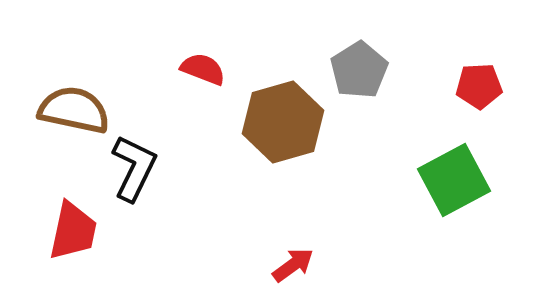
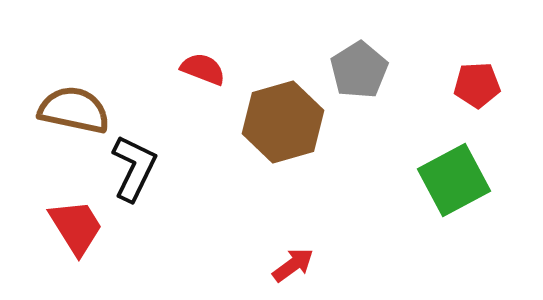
red pentagon: moved 2 px left, 1 px up
red trapezoid: moved 3 px right, 4 px up; rotated 44 degrees counterclockwise
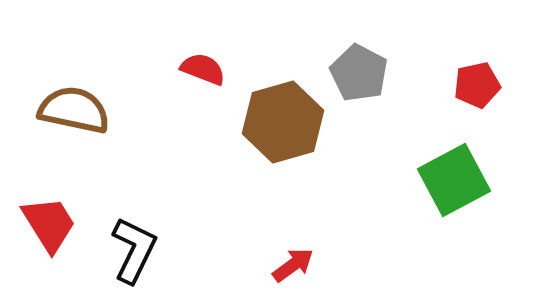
gray pentagon: moved 3 px down; rotated 12 degrees counterclockwise
red pentagon: rotated 9 degrees counterclockwise
black L-shape: moved 82 px down
red trapezoid: moved 27 px left, 3 px up
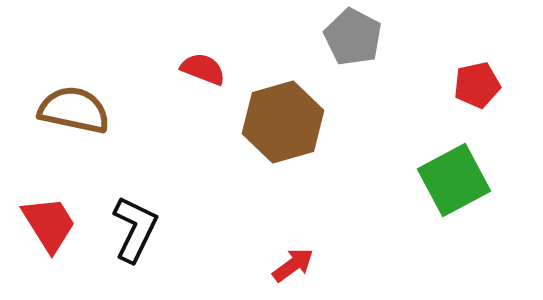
gray pentagon: moved 6 px left, 36 px up
black L-shape: moved 1 px right, 21 px up
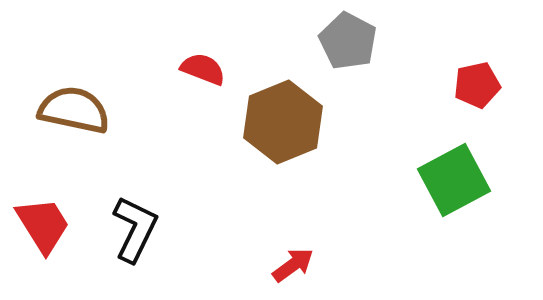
gray pentagon: moved 5 px left, 4 px down
brown hexagon: rotated 6 degrees counterclockwise
red trapezoid: moved 6 px left, 1 px down
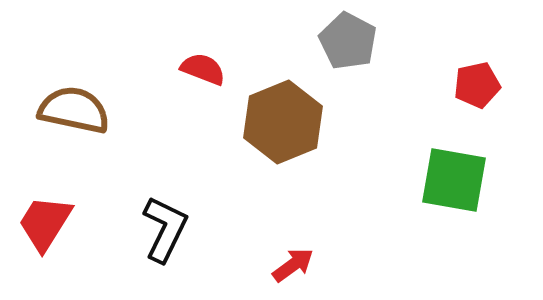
green square: rotated 38 degrees clockwise
red trapezoid: moved 2 px right, 2 px up; rotated 116 degrees counterclockwise
black L-shape: moved 30 px right
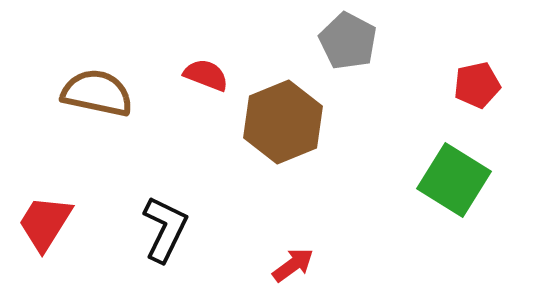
red semicircle: moved 3 px right, 6 px down
brown semicircle: moved 23 px right, 17 px up
green square: rotated 22 degrees clockwise
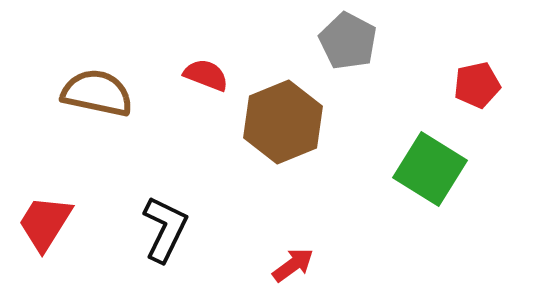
green square: moved 24 px left, 11 px up
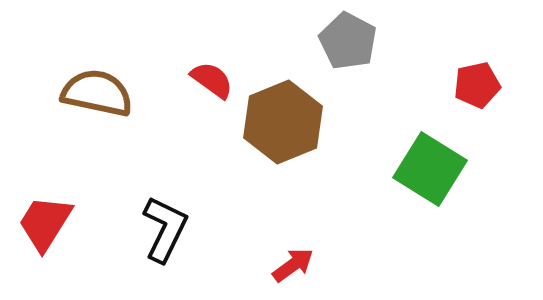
red semicircle: moved 6 px right, 5 px down; rotated 15 degrees clockwise
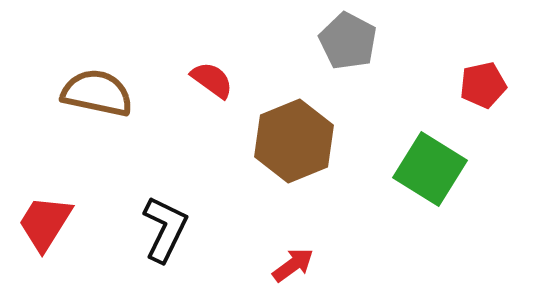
red pentagon: moved 6 px right
brown hexagon: moved 11 px right, 19 px down
